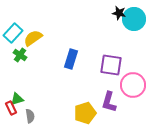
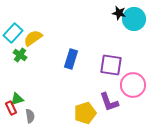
purple L-shape: rotated 35 degrees counterclockwise
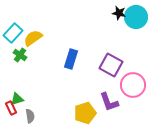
cyan circle: moved 2 px right, 2 px up
purple square: rotated 20 degrees clockwise
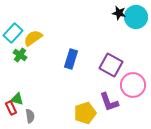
green triangle: rotated 32 degrees clockwise
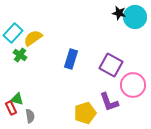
cyan circle: moved 1 px left
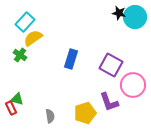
cyan rectangle: moved 12 px right, 11 px up
gray semicircle: moved 20 px right
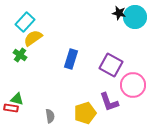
red rectangle: rotated 56 degrees counterclockwise
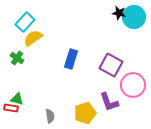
cyan circle: moved 1 px left
green cross: moved 3 px left, 3 px down
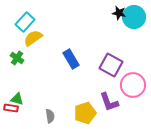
blue rectangle: rotated 48 degrees counterclockwise
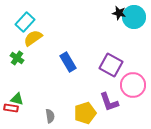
blue rectangle: moved 3 px left, 3 px down
